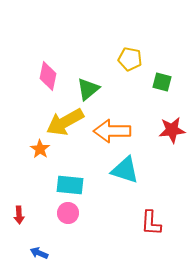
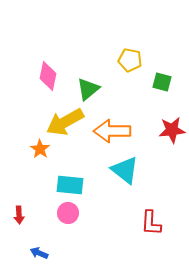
yellow pentagon: moved 1 px down
cyan triangle: rotated 20 degrees clockwise
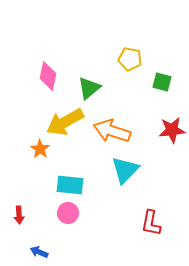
yellow pentagon: moved 1 px up
green triangle: moved 1 px right, 1 px up
orange arrow: rotated 18 degrees clockwise
cyan triangle: rotated 36 degrees clockwise
red L-shape: rotated 8 degrees clockwise
blue arrow: moved 1 px up
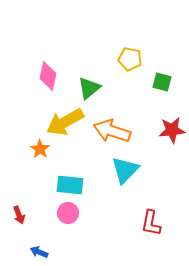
red arrow: rotated 18 degrees counterclockwise
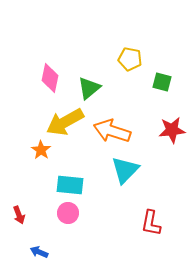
pink diamond: moved 2 px right, 2 px down
orange star: moved 1 px right, 1 px down
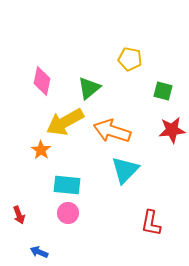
pink diamond: moved 8 px left, 3 px down
green square: moved 1 px right, 9 px down
cyan rectangle: moved 3 px left
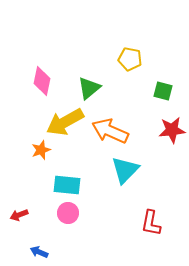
orange arrow: moved 2 px left; rotated 6 degrees clockwise
orange star: rotated 18 degrees clockwise
red arrow: rotated 90 degrees clockwise
